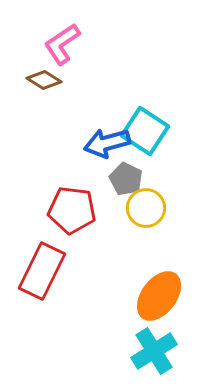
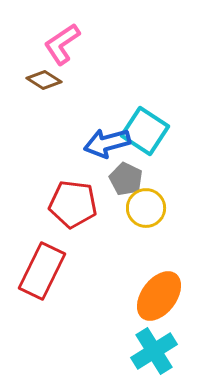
red pentagon: moved 1 px right, 6 px up
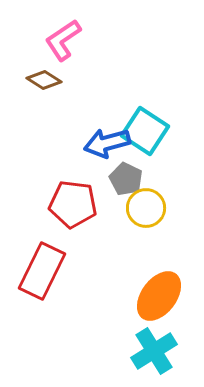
pink L-shape: moved 1 px right, 4 px up
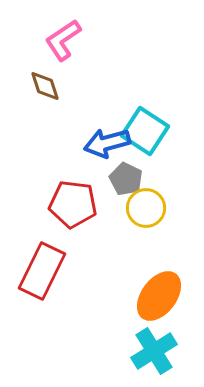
brown diamond: moved 1 px right, 6 px down; rotated 40 degrees clockwise
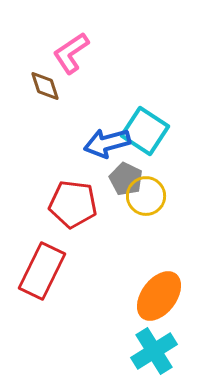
pink L-shape: moved 8 px right, 13 px down
yellow circle: moved 12 px up
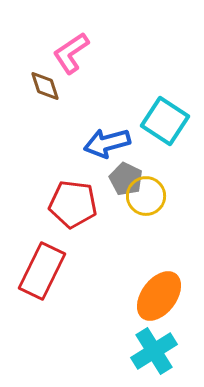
cyan square: moved 20 px right, 10 px up
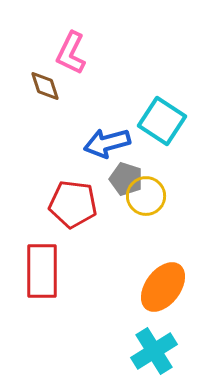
pink L-shape: rotated 30 degrees counterclockwise
cyan square: moved 3 px left
gray pentagon: rotated 8 degrees counterclockwise
red rectangle: rotated 26 degrees counterclockwise
orange ellipse: moved 4 px right, 9 px up
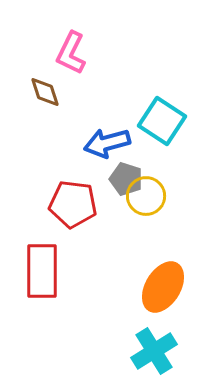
brown diamond: moved 6 px down
orange ellipse: rotated 6 degrees counterclockwise
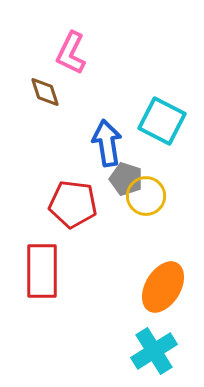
cyan square: rotated 6 degrees counterclockwise
blue arrow: rotated 96 degrees clockwise
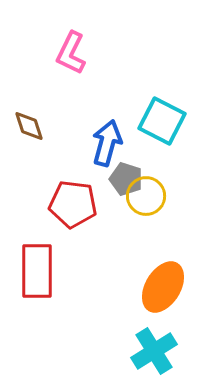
brown diamond: moved 16 px left, 34 px down
blue arrow: rotated 24 degrees clockwise
red rectangle: moved 5 px left
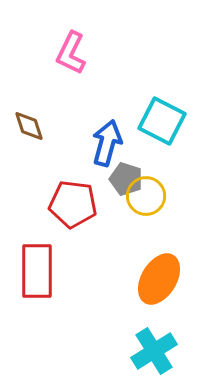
orange ellipse: moved 4 px left, 8 px up
